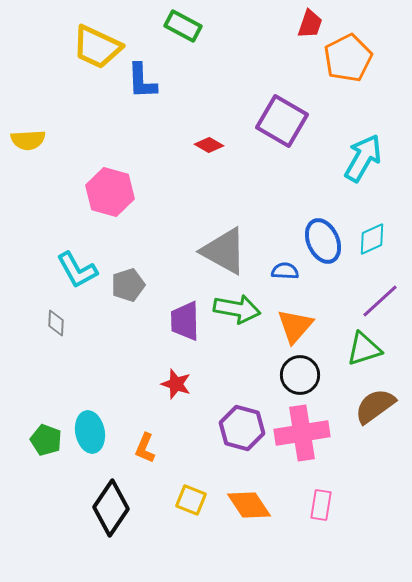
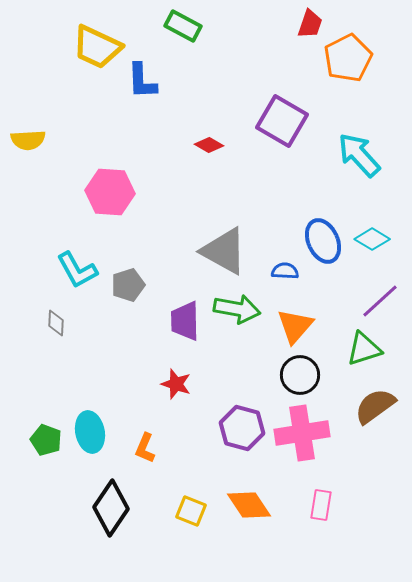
cyan arrow: moved 4 px left, 3 px up; rotated 72 degrees counterclockwise
pink hexagon: rotated 12 degrees counterclockwise
cyan diamond: rotated 56 degrees clockwise
yellow square: moved 11 px down
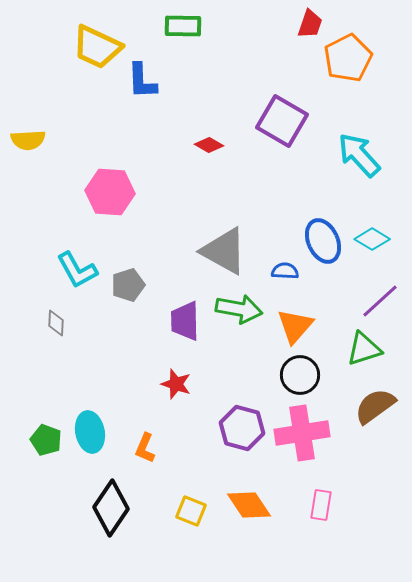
green rectangle: rotated 27 degrees counterclockwise
green arrow: moved 2 px right
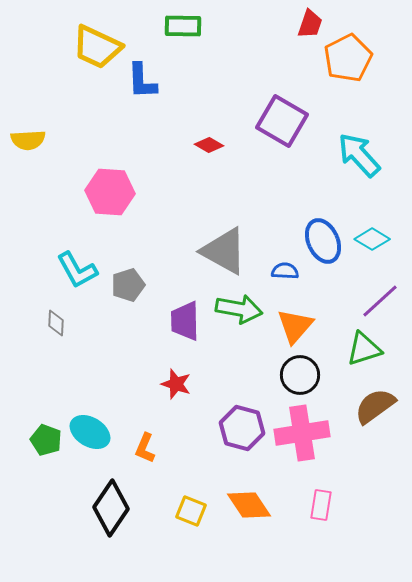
cyan ellipse: rotated 48 degrees counterclockwise
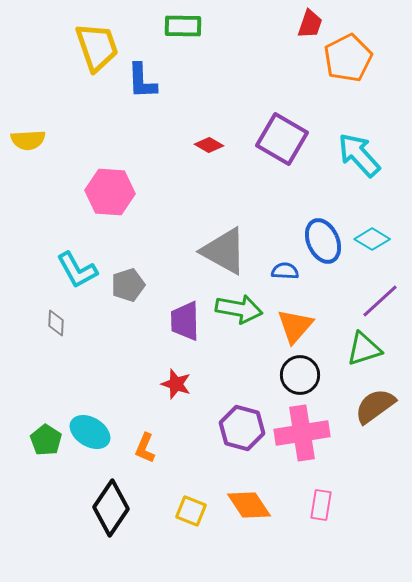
yellow trapezoid: rotated 134 degrees counterclockwise
purple square: moved 18 px down
green pentagon: rotated 12 degrees clockwise
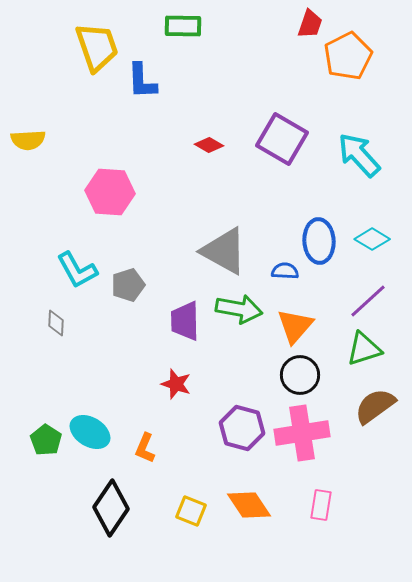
orange pentagon: moved 2 px up
blue ellipse: moved 4 px left; rotated 21 degrees clockwise
purple line: moved 12 px left
